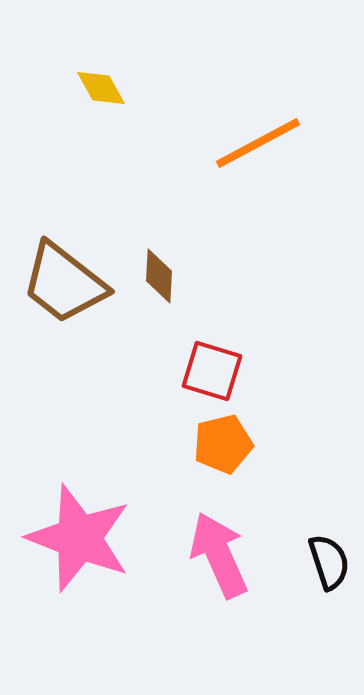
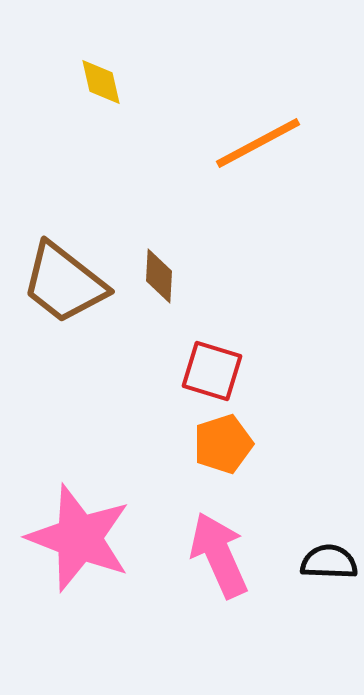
yellow diamond: moved 6 px up; rotated 16 degrees clockwise
orange pentagon: rotated 4 degrees counterclockwise
black semicircle: rotated 70 degrees counterclockwise
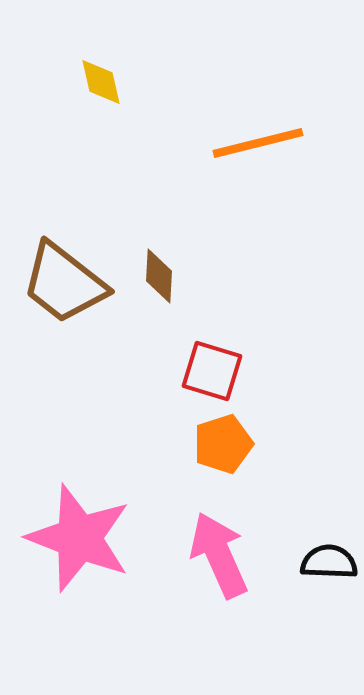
orange line: rotated 14 degrees clockwise
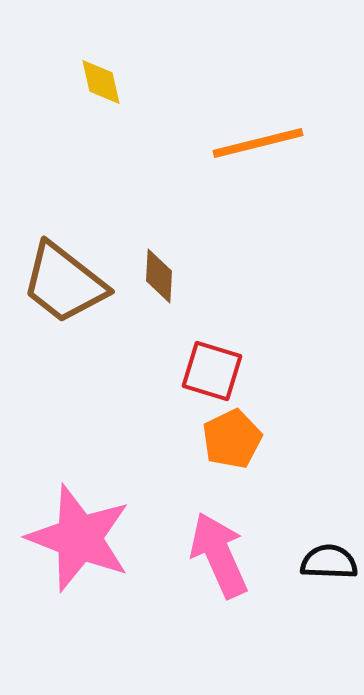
orange pentagon: moved 9 px right, 5 px up; rotated 8 degrees counterclockwise
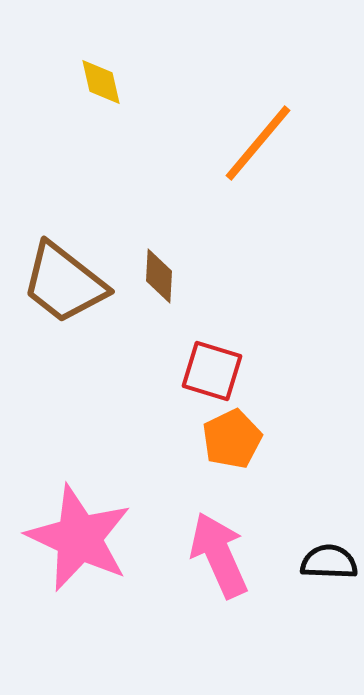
orange line: rotated 36 degrees counterclockwise
pink star: rotated 4 degrees clockwise
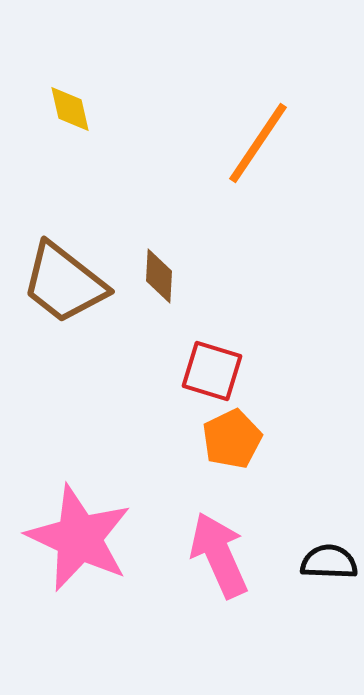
yellow diamond: moved 31 px left, 27 px down
orange line: rotated 6 degrees counterclockwise
